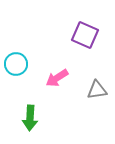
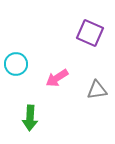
purple square: moved 5 px right, 2 px up
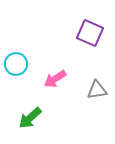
pink arrow: moved 2 px left, 1 px down
green arrow: rotated 45 degrees clockwise
